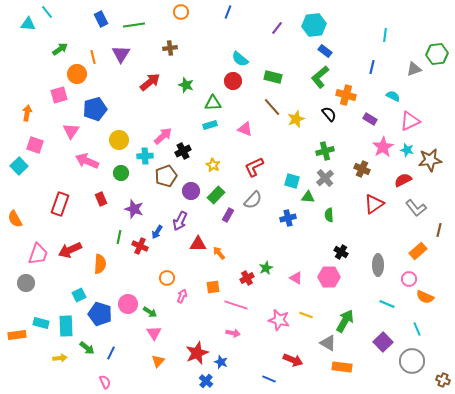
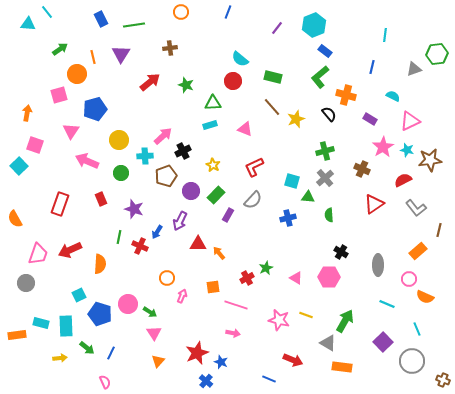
cyan hexagon at (314, 25): rotated 15 degrees counterclockwise
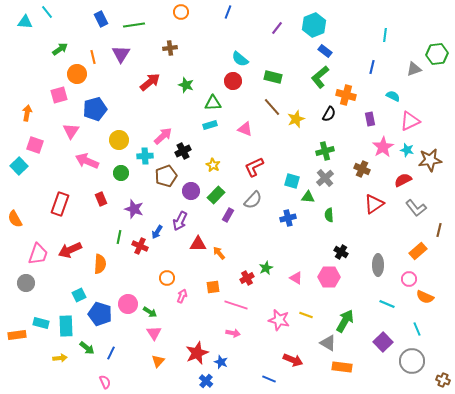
cyan triangle at (28, 24): moved 3 px left, 2 px up
black semicircle at (329, 114): rotated 70 degrees clockwise
purple rectangle at (370, 119): rotated 48 degrees clockwise
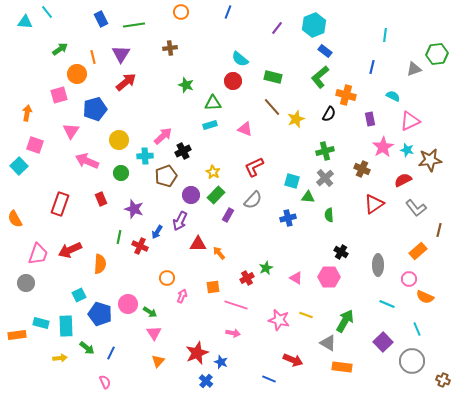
red arrow at (150, 82): moved 24 px left
yellow star at (213, 165): moved 7 px down
purple circle at (191, 191): moved 4 px down
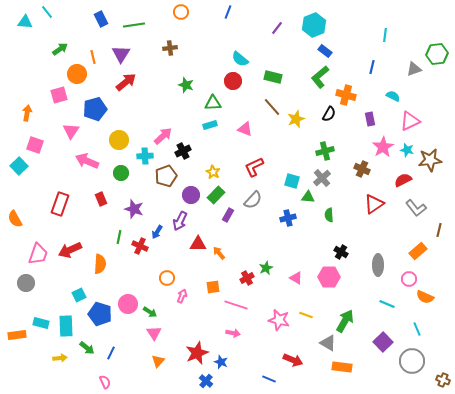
gray cross at (325, 178): moved 3 px left
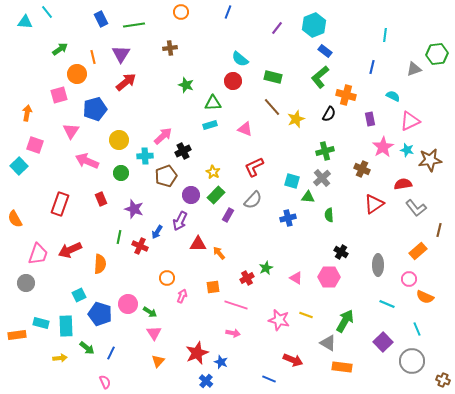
red semicircle at (403, 180): moved 4 px down; rotated 18 degrees clockwise
